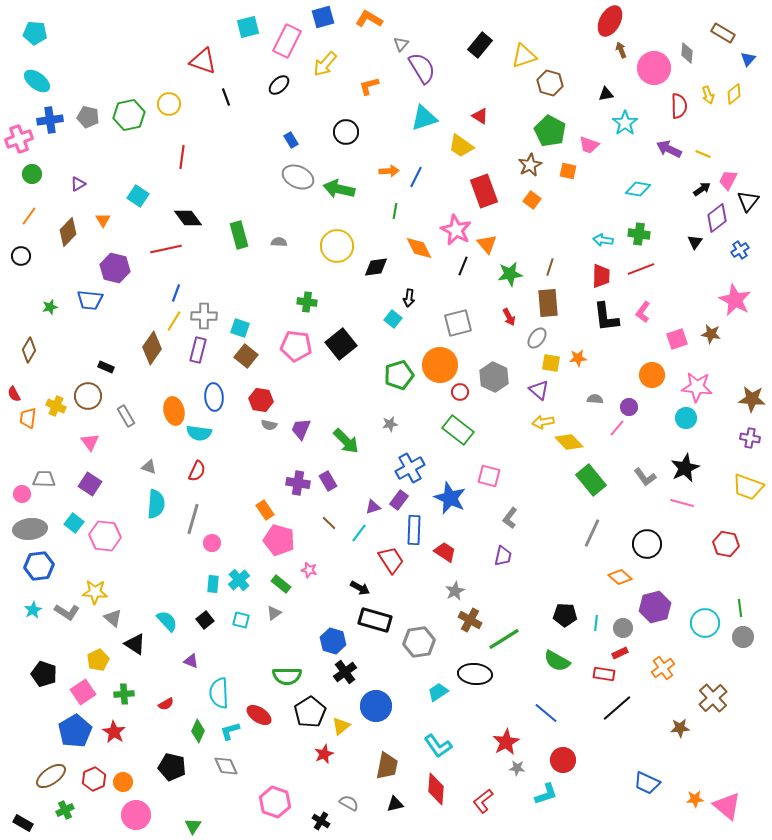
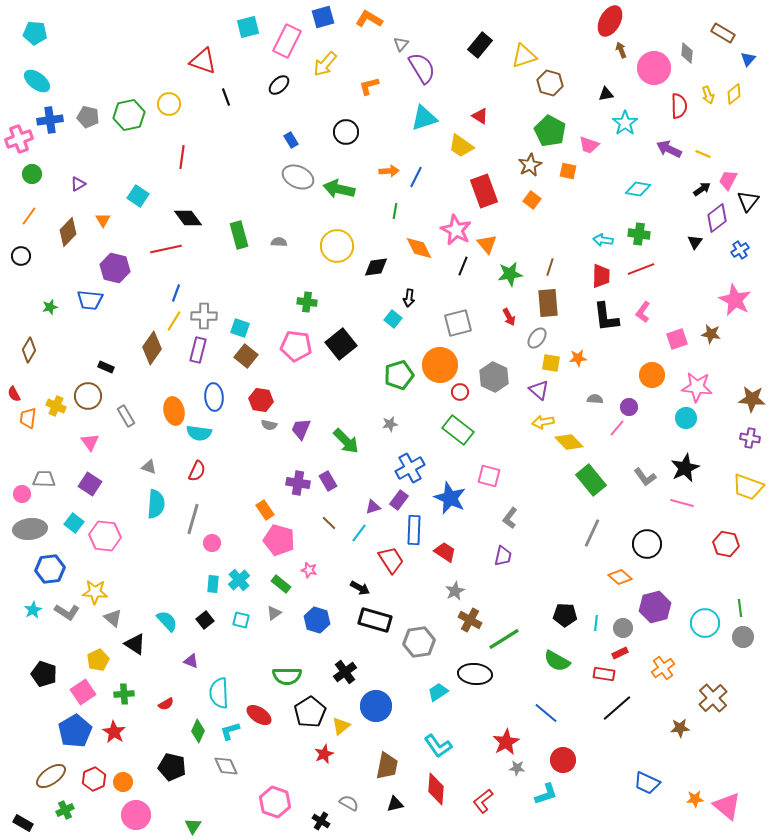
blue hexagon at (39, 566): moved 11 px right, 3 px down
blue hexagon at (333, 641): moved 16 px left, 21 px up
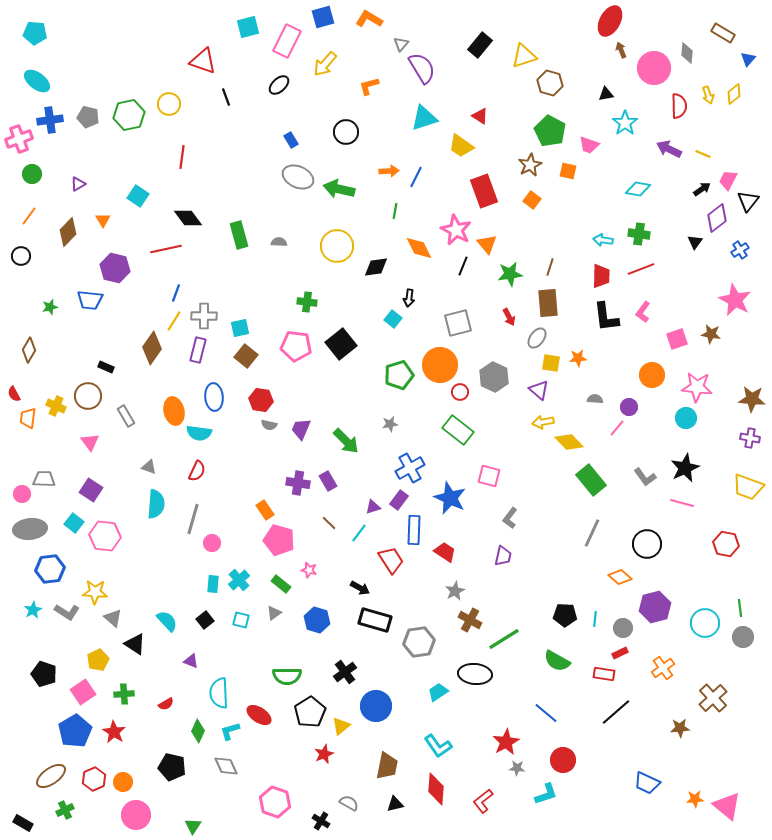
cyan square at (240, 328): rotated 30 degrees counterclockwise
purple square at (90, 484): moved 1 px right, 6 px down
cyan line at (596, 623): moved 1 px left, 4 px up
black line at (617, 708): moved 1 px left, 4 px down
